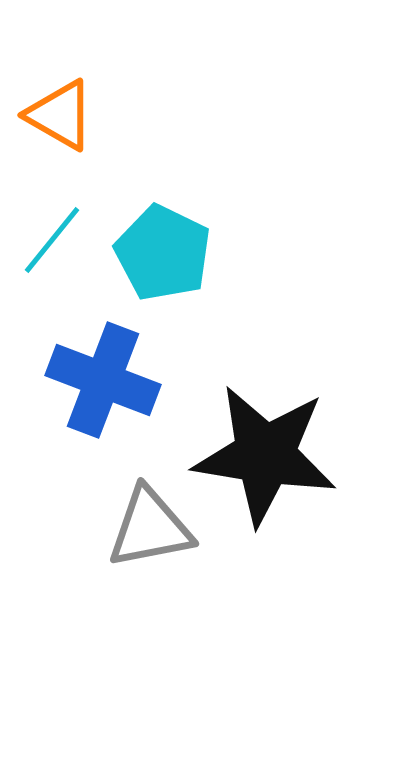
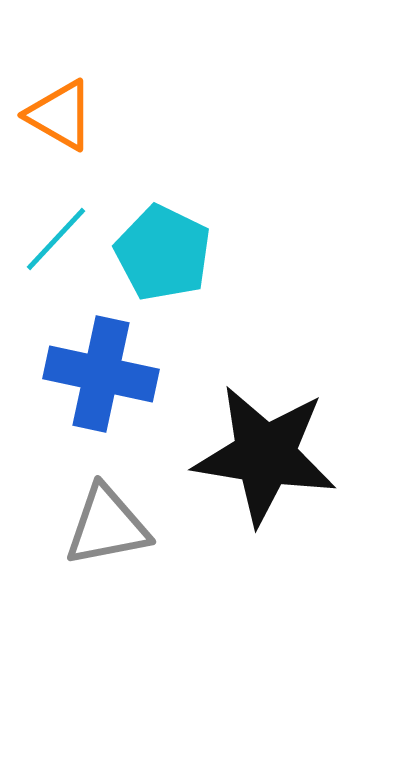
cyan line: moved 4 px right, 1 px up; rotated 4 degrees clockwise
blue cross: moved 2 px left, 6 px up; rotated 9 degrees counterclockwise
gray triangle: moved 43 px left, 2 px up
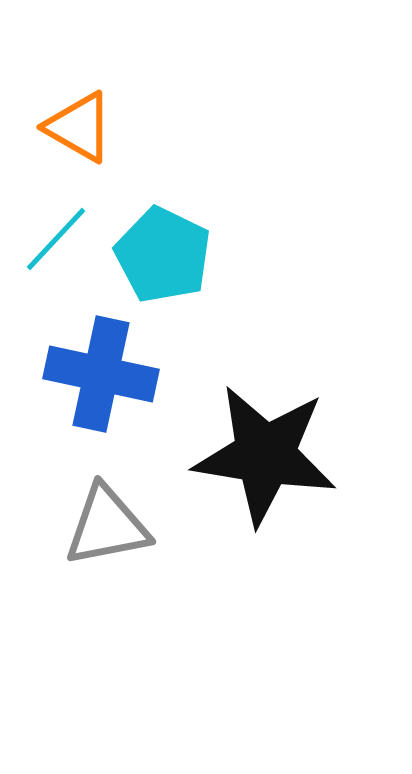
orange triangle: moved 19 px right, 12 px down
cyan pentagon: moved 2 px down
